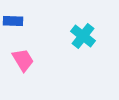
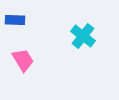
blue rectangle: moved 2 px right, 1 px up
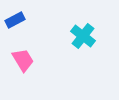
blue rectangle: rotated 30 degrees counterclockwise
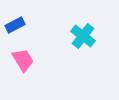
blue rectangle: moved 5 px down
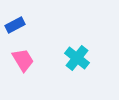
cyan cross: moved 6 px left, 22 px down
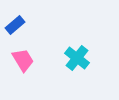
blue rectangle: rotated 12 degrees counterclockwise
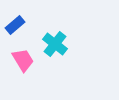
cyan cross: moved 22 px left, 14 px up
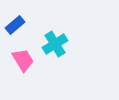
cyan cross: rotated 20 degrees clockwise
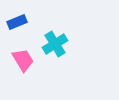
blue rectangle: moved 2 px right, 3 px up; rotated 18 degrees clockwise
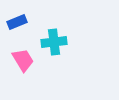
cyan cross: moved 1 px left, 2 px up; rotated 25 degrees clockwise
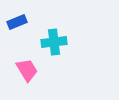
pink trapezoid: moved 4 px right, 10 px down
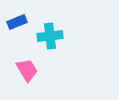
cyan cross: moved 4 px left, 6 px up
